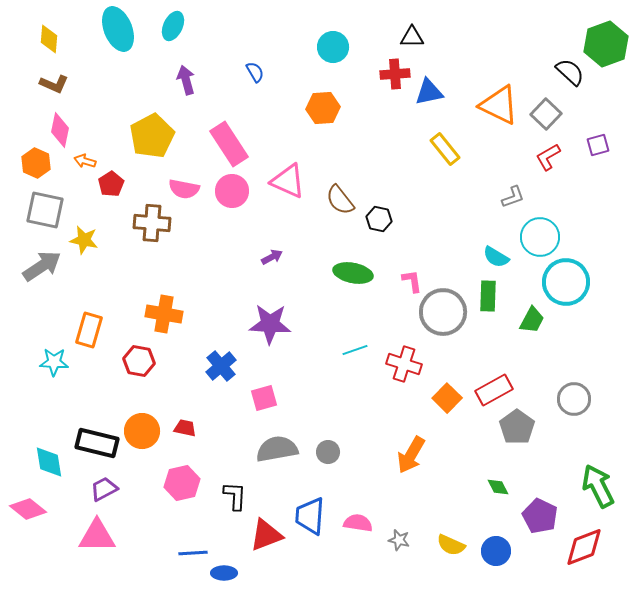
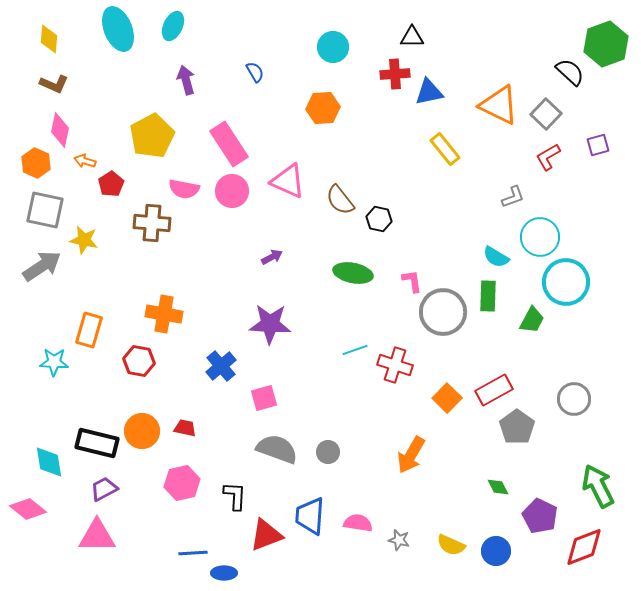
red cross at (404, 364): moved 9 px left, 1 px down
gray semicircle at (277, 449): rotated 30 degrees clockwise
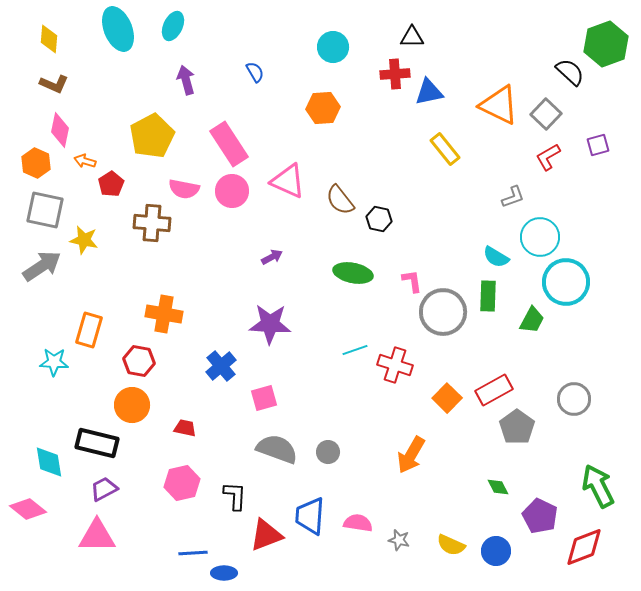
orange circle at (142, 431): moved 10 px left, 26 px up
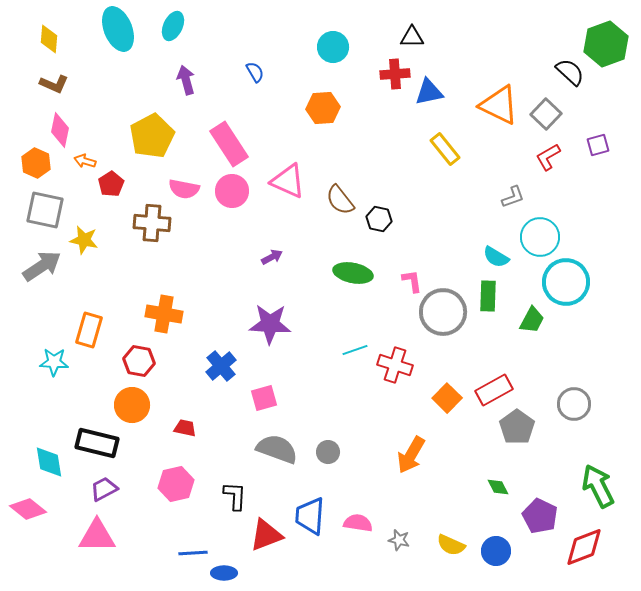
gray circle at (574, 399): moved 5 px down
pink hexagon at (182, 483): moved 6 px left, 1 px down
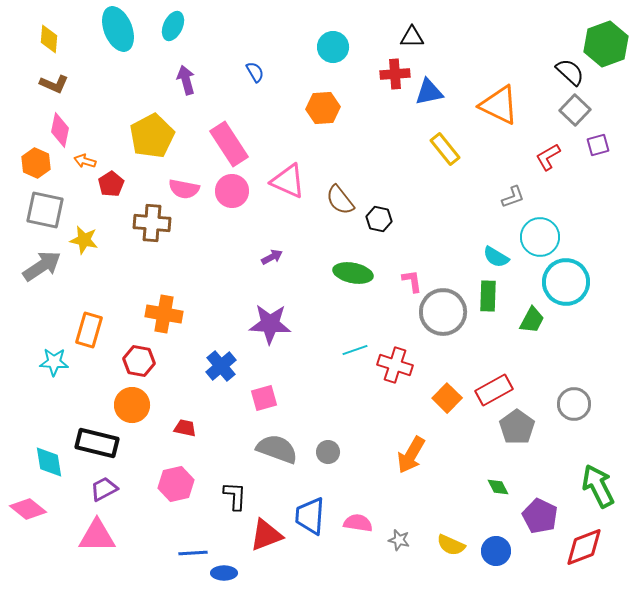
gray square at (546, 114): moved 29 px right, 4 px up
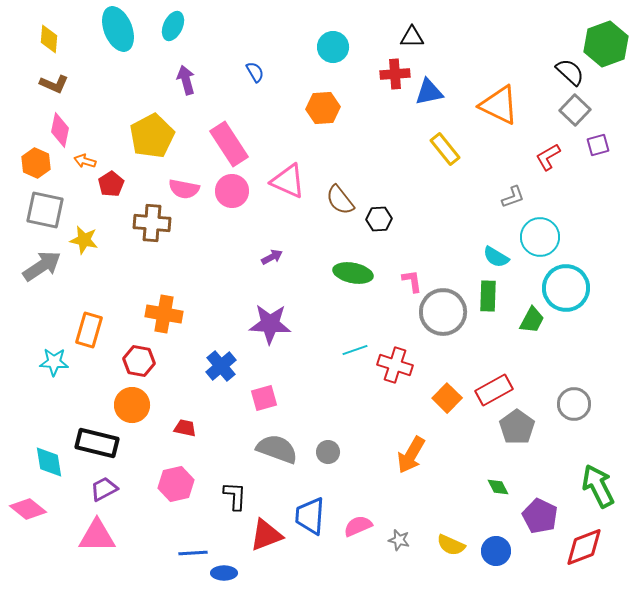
black hexagon at (379, 219): rotated 15 degrees counterclockwise
cyan circle at (566, 282): moved 6 px down
pink semicircle at (358, 523): moved 3 px down; rotated 32 degrees counterclockwise
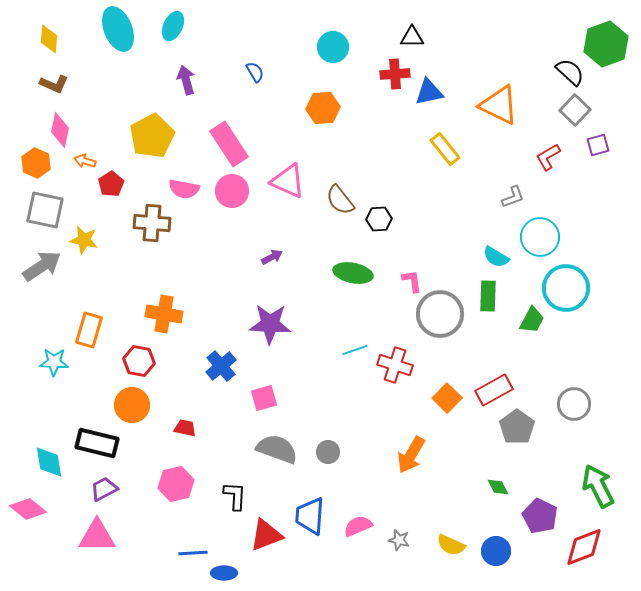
gray circle at (443, 312): moved 3 px left, 2 px down
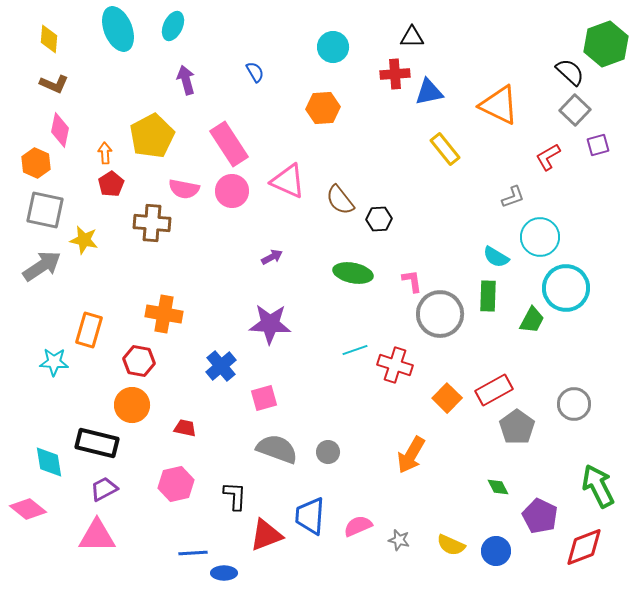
orange arrow at (85, 161): moved 20 px right, 8 px up; rotated 70 degrees clockwise
